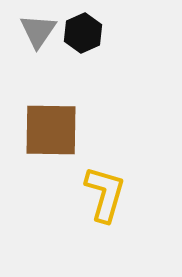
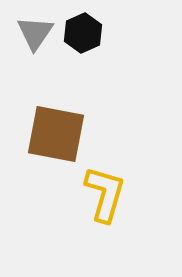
gray triangle: moved 3 px left, 2 px down
brown square: moved 5 px right, 4 px down; rotated 10 degrees clockwise
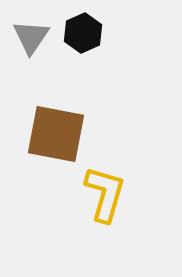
gray triangle: moved 4 px left, 4 px down
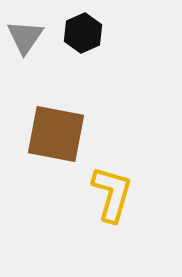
gray triangle: moved 6 px left
yellow L-shape: moved 7 px right
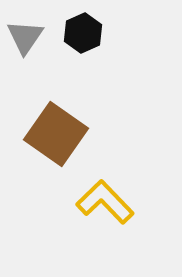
brown square: rotated 24 degrees clockwise
yellow L-shape: moved 7 px left, 8 px down; rotated 60 degrees counterclockwise
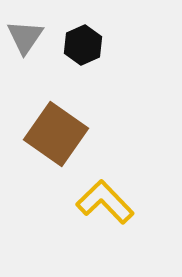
black hexagon: moved 12 px down
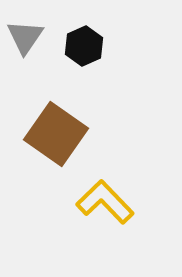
black hexagon: moved 1 px right, 1 px down
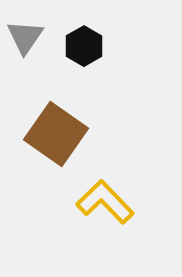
black hexagon: rotated 6 degrees counterclockwise
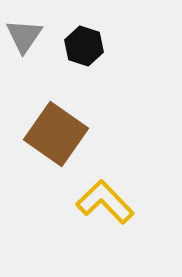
gray triangle: moved 1 px left, 1 px up
black hexagon: rotated 12 degrees counterclockwise
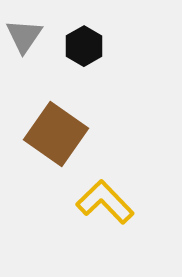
black hexagon: rotated 12 degrees clockwise
